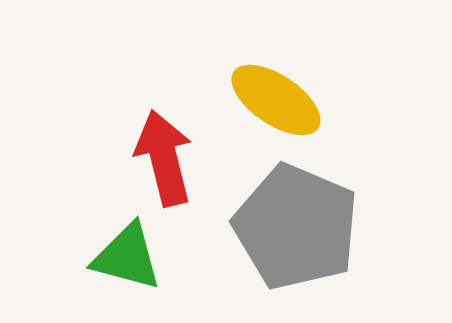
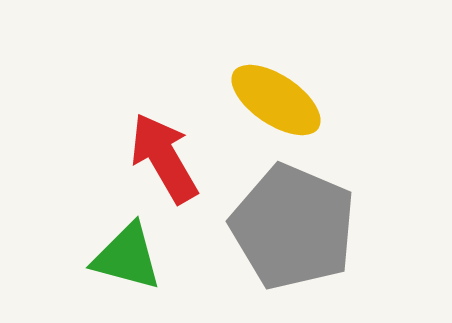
red arrow: rotated 16 degrees counterclockwise
gray pentagon: moved 3 px left
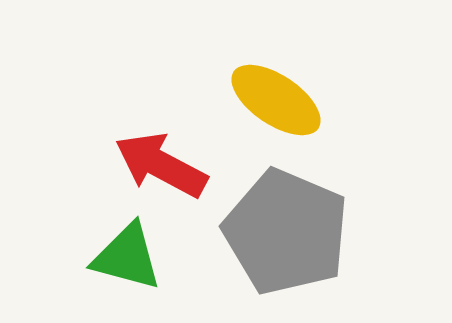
red arrow: moved 3 px left, 7 px down; rotated 32 degrees counterclockwise
gray pentagon: moved 7 px left, 5 px down
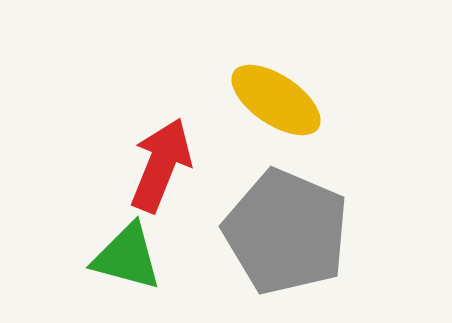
red arrow: rotated 84 degrees clockwise
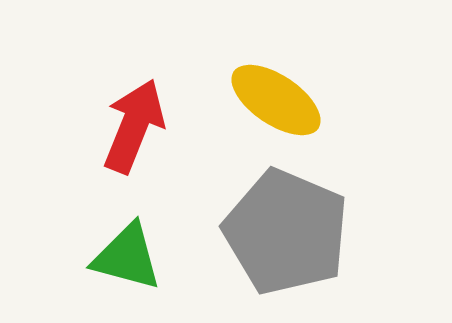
red arrow: moved 27 px left, 39 px up
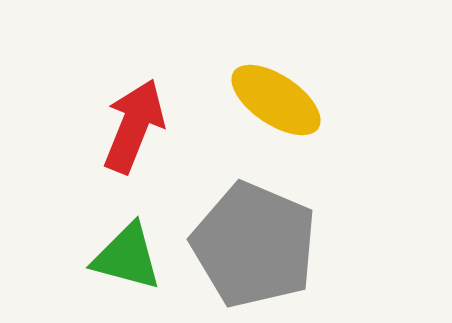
gray pentagon: moved 32 px left, 13 px down
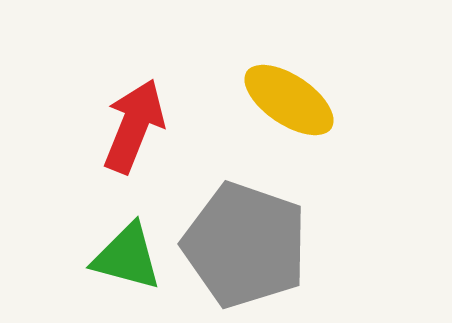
yellow ellipse: moved 13 px right
gray pentagon: moved 9 px left; rotated 4 degrees counterclockwise
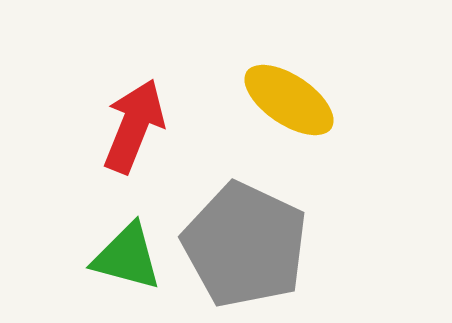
gray pentagon: rotated 6 degrees clockwise
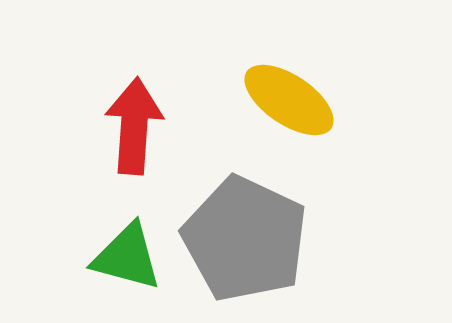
red arrow: rotated 18 degrees counterclockwise
gray pentagon: moved 6 px up
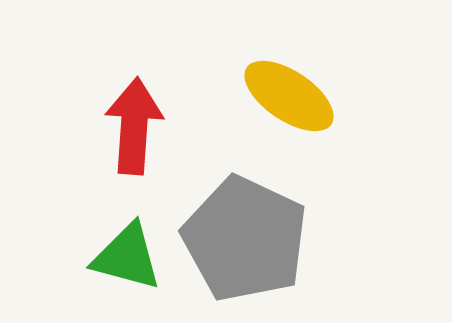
yellow ellipse: moved 4 px up
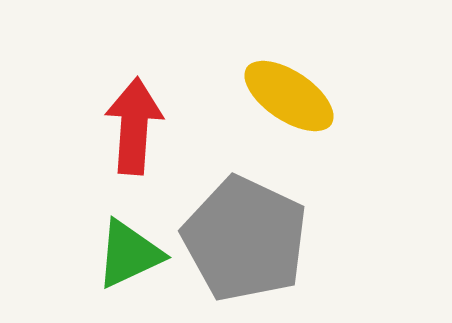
green triangle: moved 2 px right, 3 px up; rotated 40 degrees counterclockwise
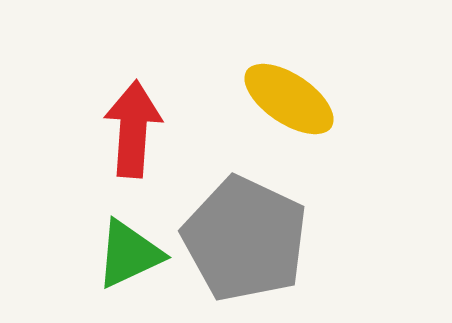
yellow ellipse: moved 3 px down
red arrow: moved 1 px left, 3 px down
